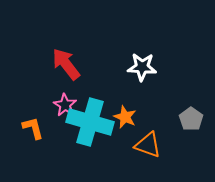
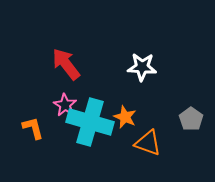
orange triangle: moved 2 px up
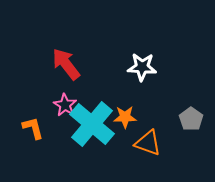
orange star: rotated 25 degrees counterclockwise
cyan cross: moved 2 px right, 2 px down; rotated 24 degrees clockwise
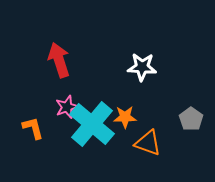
red arrow: moved 7 px left, 4 px up; rotated 20 degrees clockwise
pink star: moved 2 px right, 2 px down; rotated 20 degrees clockwise
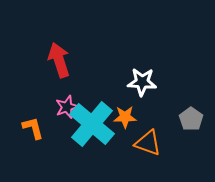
white star: moved 15 px down
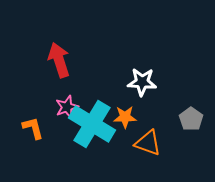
cyan cross: rotated 9 degrees counterclockwise
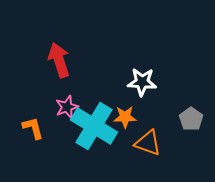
cyan cross: moved 2 px right, 2 px down
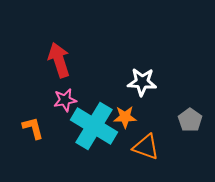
pink star: moved 2 px left, 7 px up; rotated 10 degrees clockwise
gray pentagon: moved 1 px left, 1 px down
orange triangle: moved 2 px left, 4 px down
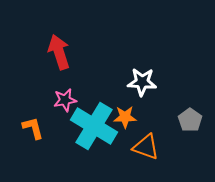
red arrow: moved 8 px up
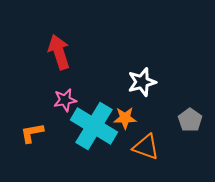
white star: rotated 20 degrees counterclockwise
orange star: moved 1 px down
orange L-shape: moved 1 px left, 5 px down; rotated 85 degrees counterclockwise
